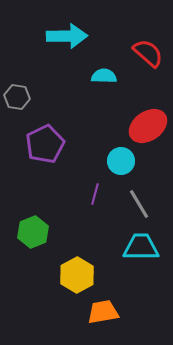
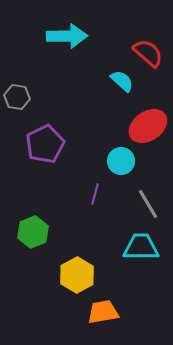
cyan semicircle: moved 18 px right, 5 px down; rotated 40 degrees clockwise
gray line: moved 9 px right
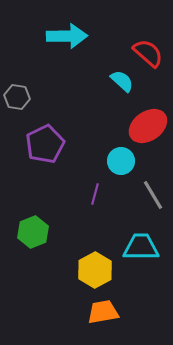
gray line: moved 5 px right, 9 px up
yellow hexagon: moved 18 px right, 5 px up
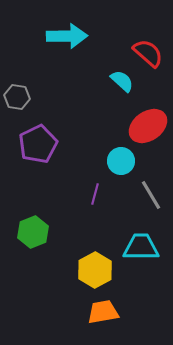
purple pentagon: moved 7 px left
gray line: moved 2 px left
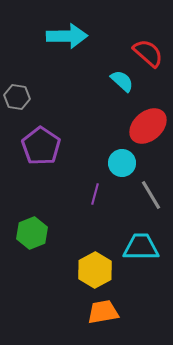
red ellipse: rotated 6 degrees counterclockwise
purple pentagon: moved 3 px right, 2 px down; rotated 12 degrees counterclockwise
cyan circle: moved 1 px right, 2 px down
green hexagon: moved 1 px left, 1 px down
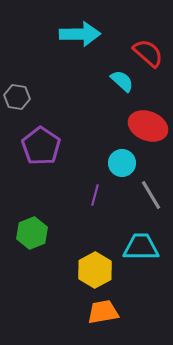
cyan arrow: moved 13 px right, 2 px up
red ellipse: rotated 63 degrees clockwise
purple line: moved 1 px down
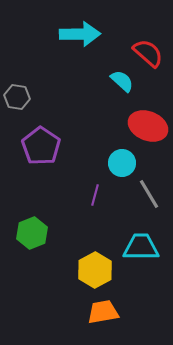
gray line: moved 2 px left, 1 px up
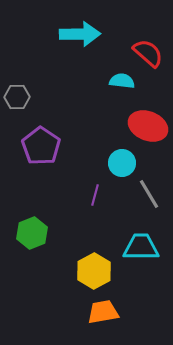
cyan semicircle: rotated 35 degrees counterclockwise
gray hexagon: rotated 10 degrees counterclockwise
yellow hexagon: moved 1 px left, 1 px down
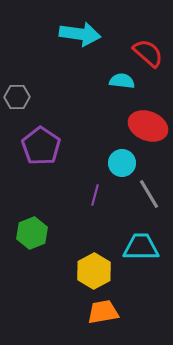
cyan arrow: rotated 9 degrees clockwise
